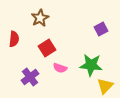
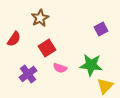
red semicircle: rotated 28 degrees clockwise
purple cross: moved 2 px left, 3 px up
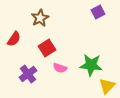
purple square: moved 3 px left, 17 px up
yellow triangle: moved 2 px right
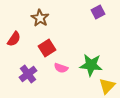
brown star: rotated 12 degrees counterclockwise
pink semicircle: moved 1 px right
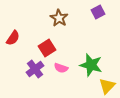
brown star: moved 19 px right
red semicircle: moved 1 px left, 1 px up
green star: rotated 10 degrees clockwise
purple cross: moved 7 px right, 5 px up
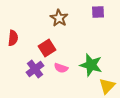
purple square: rotated 24 degrees clockwise
red semicircle: rotated 28 degrees counterclockwise
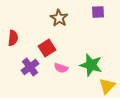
purple cross: moved 5 px left, 2 px up
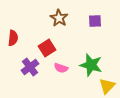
purple square: moved 3 px left, 9 px down
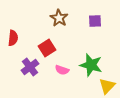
pink semicircle: moved 1 px right, 2 px down
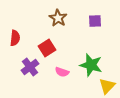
brown star: moved 1 px left
red semicircle: moved 2 px right
pink semicircle: moved 2 px down
